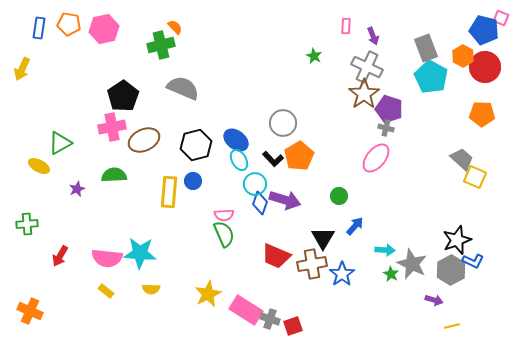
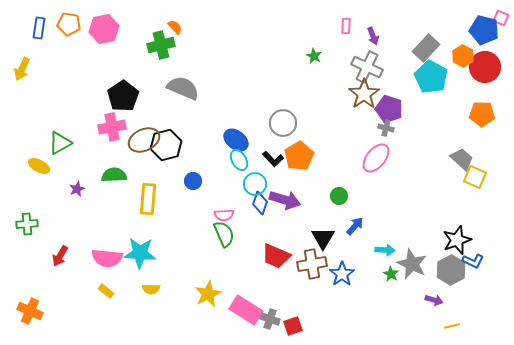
gray rectangle at (426, 48): rotated 64 degrees clockwise
black hexagon at (196, 145): moved 30 px left
yellow rectangle at (169, 192): moved 21 px left, 7 px down
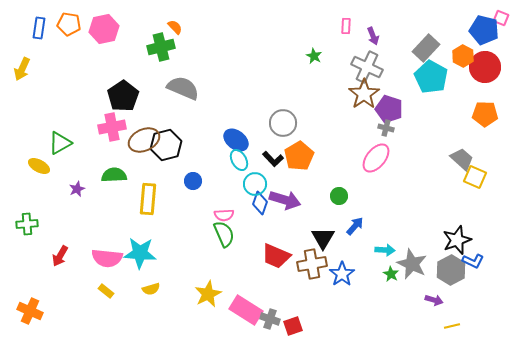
green cross at (161, 45): moved 2 px down
orange pentagon at (482, 114): moved 3 px right
yellow semicircle at (151, 289): rotated 18 degrees counterclockwise
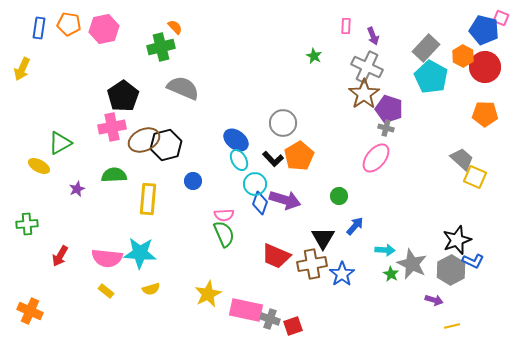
pink rectangle at (246, 310): rotated 20 degrees counterclockwise
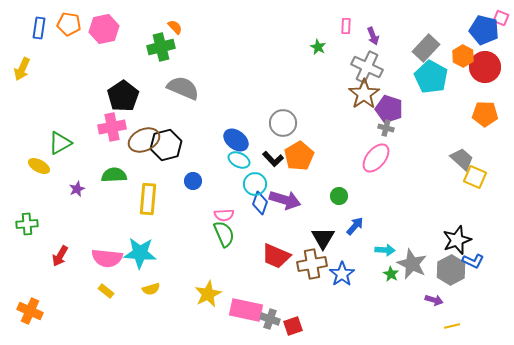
green star at (314, 56): moved 4 px right, 9 px up
cyan ellipse at (239, 160): rotated 35 degrees counterclockwise
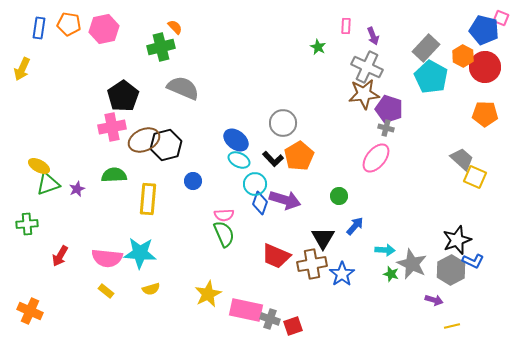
brown star at (364, 94): rotated 28 degrees clockwise
green triangle at (60, 143): moved 12 px left, 41 px down; rotated 10 degrees clockwise
green star at (391, 274): rotated 14 degrees counterclockwise
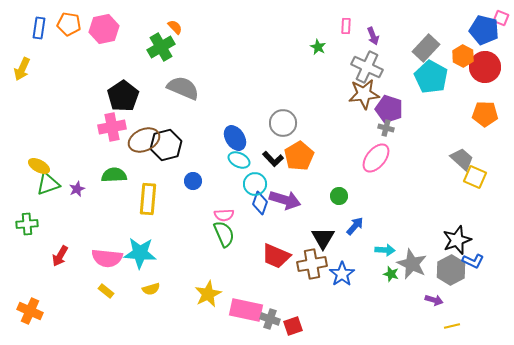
green cross at (161, 47): rotated 16 degrees counterclockwise
blue ellipse at (236, 140): moved 1 px left, 2 px up; rotated 20 degrees clockwise
